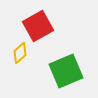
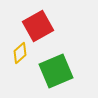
green square: moved 10 px left
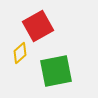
green square: rotated 12 degrees clockwise
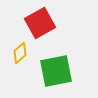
red square: moved 2 px right, 3 px up
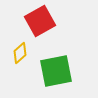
red square: moved 2 px up
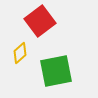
red square: rotated 8 degrees counterclockwise
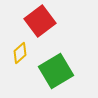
green square: rotated 20 degrees counterclockwise
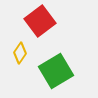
yellow diamond: rotated 15 degrees counterclockwise
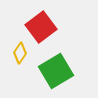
red square: moved 1 px right, 6 px down
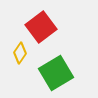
green square: moved 2 px down
